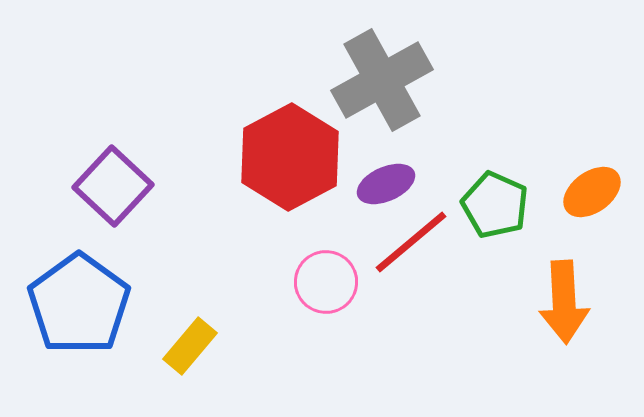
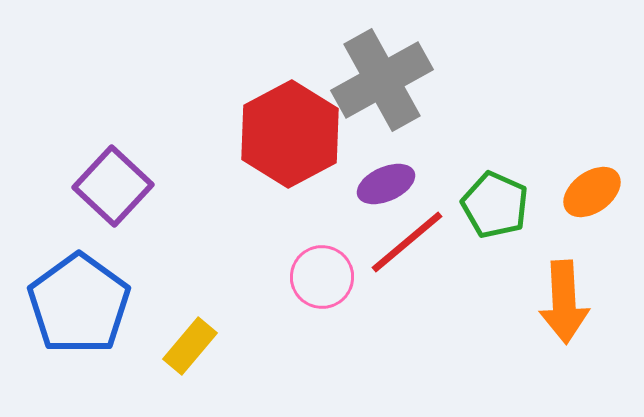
red hexagon: moved 23 px up
red line: moved 4 px left
pink circle: moved 4 px left, 5 px up
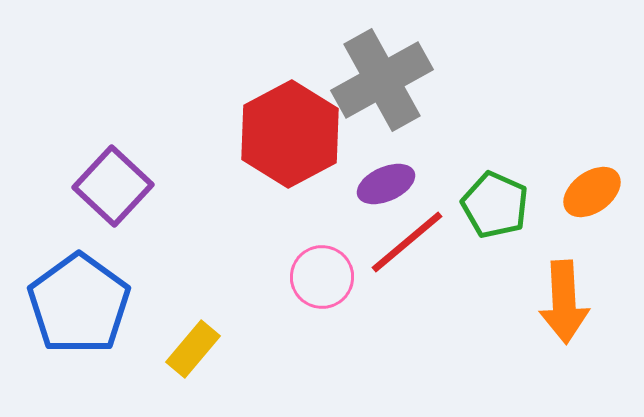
yellow rectangle: moved 3 px right, 3 px down
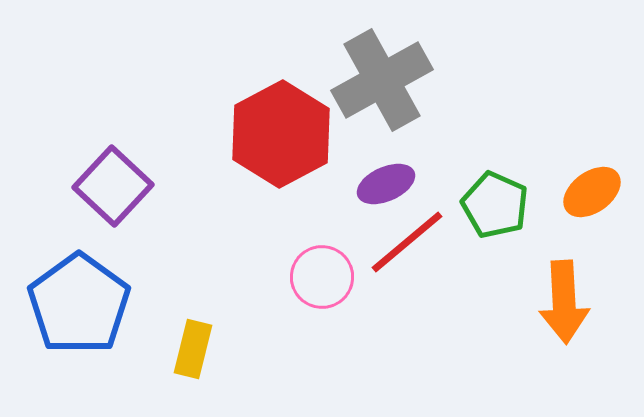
red hexagon: moved 9 px left
yellow rectangle: rotated 26 degrees counterclockwise
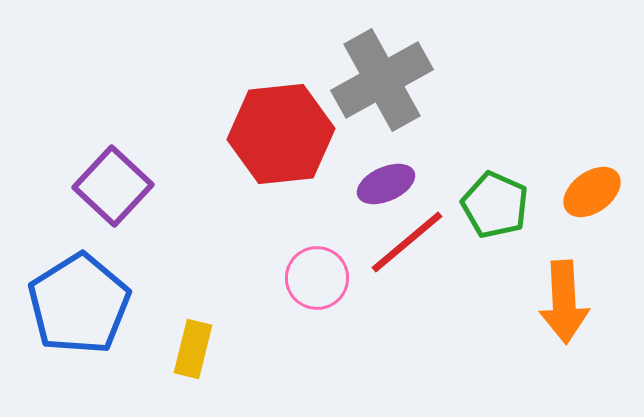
red hexagon: rotated 22 degrees clockwise
pink circle: moved 5 px left, 1 px down
blue pentagon: rotated 4 degrees clockwise
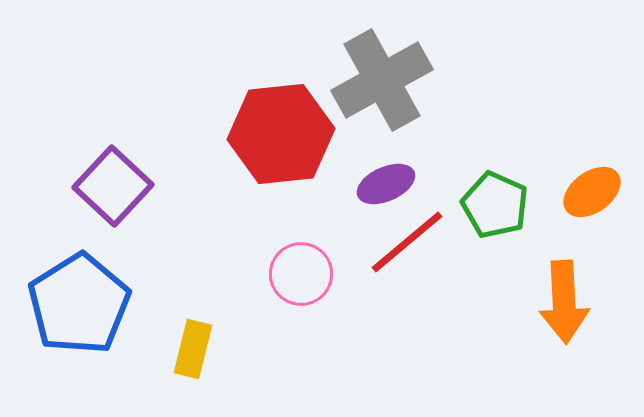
pink circle: moved 16 px left, 4 px up
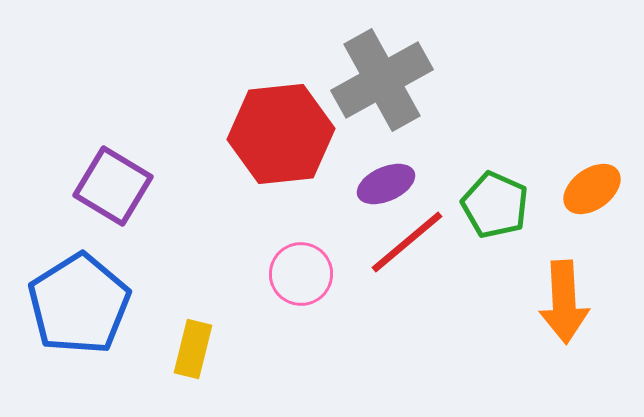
purple square: rotated 12 degrees counterclockwise
orange ellipse: moved 3 px up
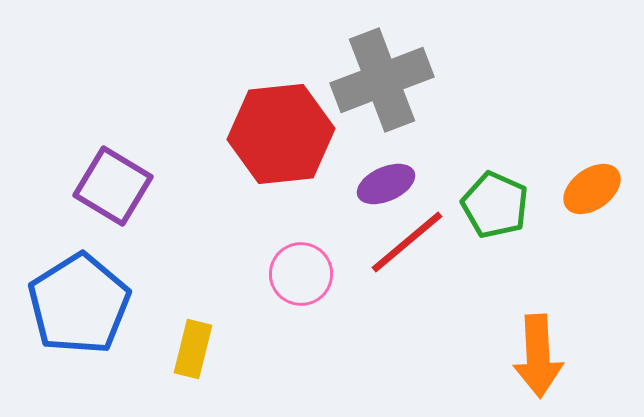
gray cross: rotated 8 degrees clockwise
orange arrow: moved 26 px left, 54 px down
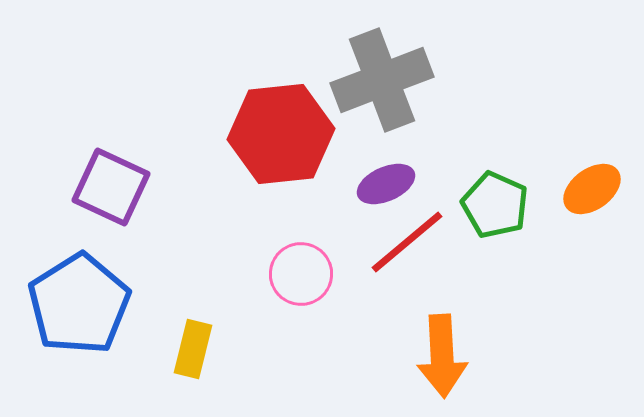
purple square: moved 2 px left, 1 px down; rotated 6 degrees counterclockwise
orange arrow: moved 96 px left
